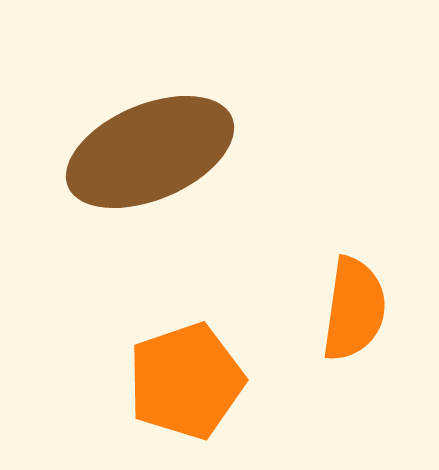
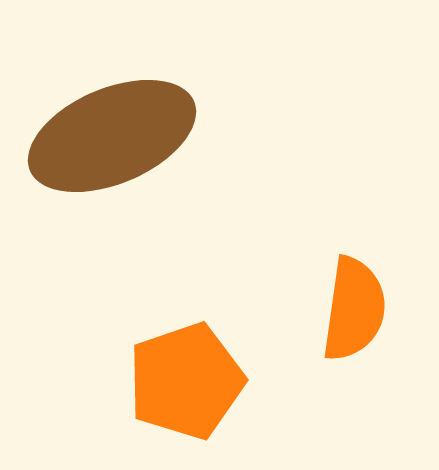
brown ellipse: moved 38 px left, 16 px up
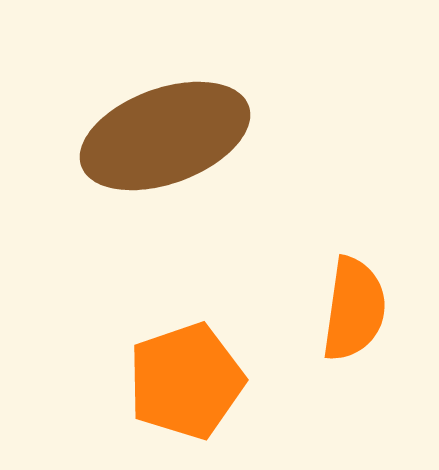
brown ellipse: moved 53 px right; rotated 3 degrees clockwise
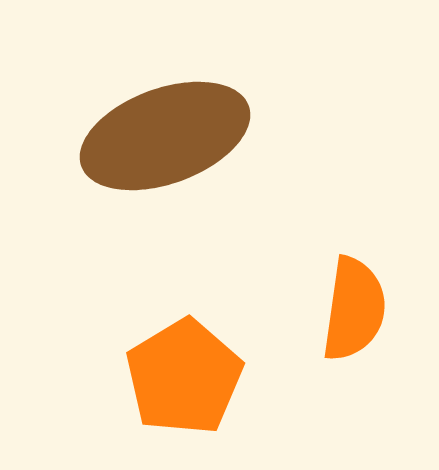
orange pentagon: moved 2 px left, 4 px up; rotated 12 degrees counterclockwise
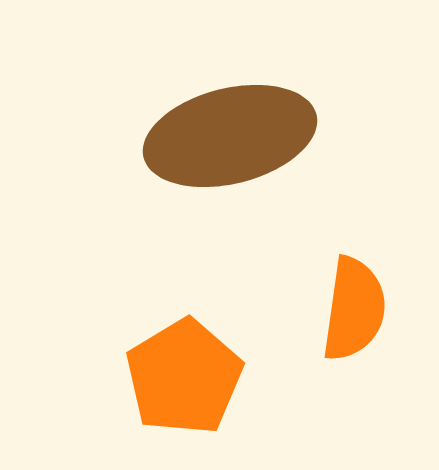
brown ellipse: moved 65 px right; rotated 6 degrees clockwise
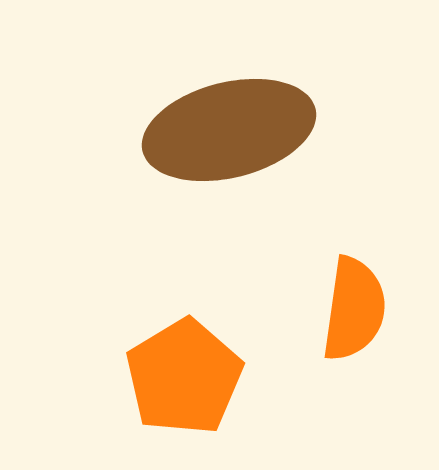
brown ellipse: moved 1 px left, 6 px up
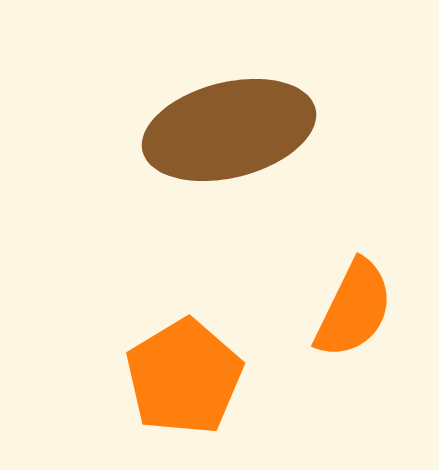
orange semicircle: rotated 18 degrees clockwise
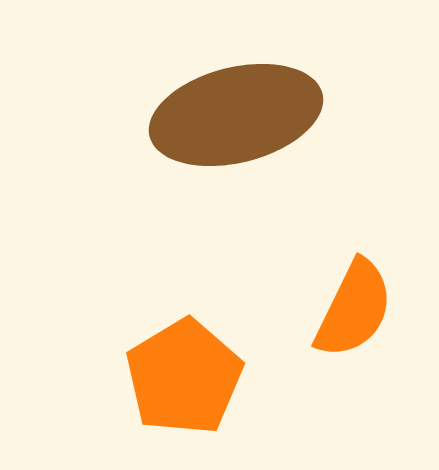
brown ellipse: moved 7 px right, 15 px up
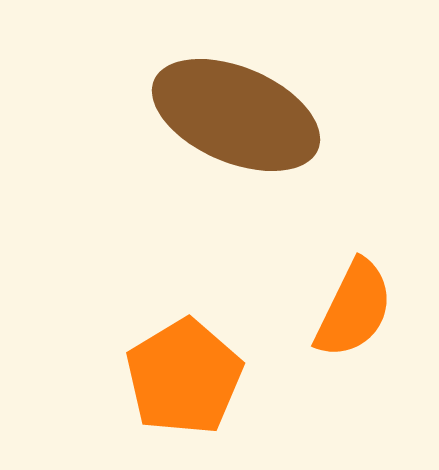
brown ellipse: rotated 37 degrees clockwise
